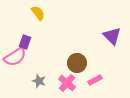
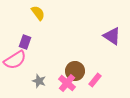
purple triangle: rotated 12 degrees counterclockwise
pink semicircle: moved 3 px down
brown circle: moved 2 px left, 8 px down
pink rectangle: rotated 24 degrees counterclockwise
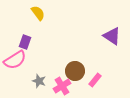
pink cross: moved 5 px left, 3 px down; rotated 18 degrees clockwise
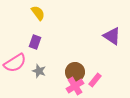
purple rectangle: moved 10 px right
pink semicircle: moved 3 px down
brown circle: moved 1 px down
gray star: moved 10 px up
pink cross: moved 13 px right
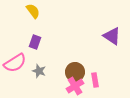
yellow semicircle: moved 5 px left, 2 px up
pink rectangle: rotated 48 degrees counterclockwise
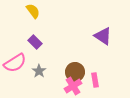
purple triangle: moved 9 px left
purple rectangle: rotated 64 degrees counterclockwise
gray star: rotated 16 degrees clockwise
pink cross: moved 2 px left
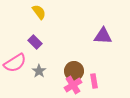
yellow semicircle: moved 6 px right, 1 px down
purple triangle: rotated 30 degrees counterclockwise
brown circle: moved 1 px left, 1 px up
pink rectangle: moved 1 px left, 1 px down
pink cross: moved 1 px up
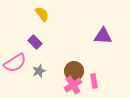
yellow semicircle: moved 3 px right, 2 px down
gray star: rotated 16 degrees clockwise
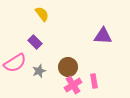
brown circle: moved 6 px left, 4 px up
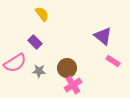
purple triangle: rotated 36 degrees clockwise
brown circle: moved 1 px left, 1 px down
gray star: rotated 24 degrees clockwise
pink rectangle: moved 19 px right, 20 px up; rotated 48 degrees counterclockwise
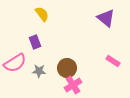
purple triangle: moved 3 px right, 18 px up
purple rectangle: rotated 24 degrees clockwise
